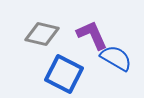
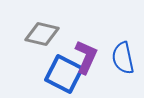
purple L-shape: moved 6 px left, 22 px down; rotated 48 degrees clockwise
blue semicircle: moved 7 px right; rotated 132 degrees counterclockwise
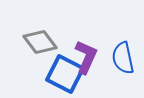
gray diamond: moved 2 px left, 8 px down; rotated 40 degrees clockwise
blue square: moved 1 px right
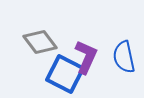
blue semicircle: moved 1 px right, 1 px up
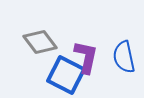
purple L-shape: rotated 12 degrees counterclockwise
blue square: moved 1 px right, 1 px down
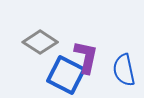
gray diamond: rotated 20 degrees counterclockwise
blue semicircle: moved 13 px down
